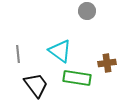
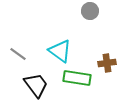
gray circle: moved 3 px right
gray line: rotated 48 degrees counterclockwise
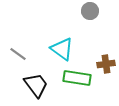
cyan triangle: moved 2 px right, 2 px up
brown cross: moved 1 px left, 1 px down
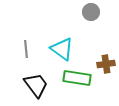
gray circle: moved 1 px right, 1 px down
gray line: moved 8 px right, 5 px up; rotated 48 degrees clockwise
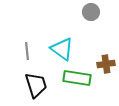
gray line: moved 1 px right, 2 px down
black trapezoid: rotated 20 degrees clockwise
